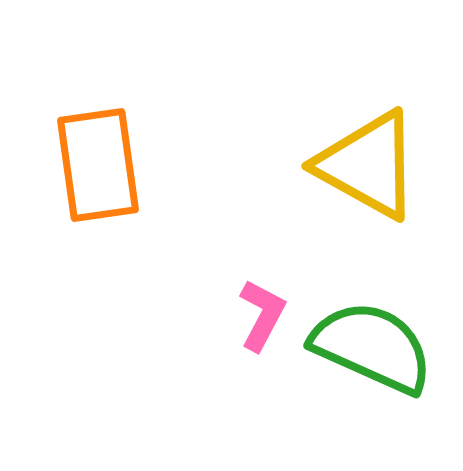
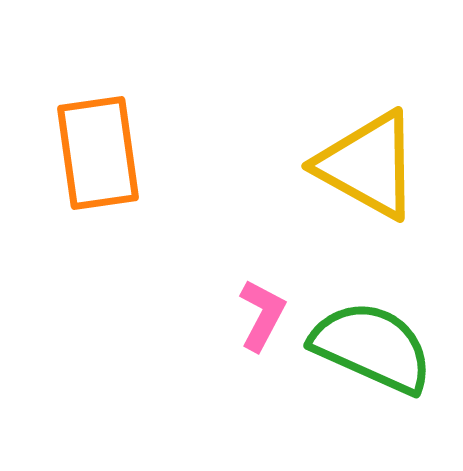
orange rectangle: moved 12 px up
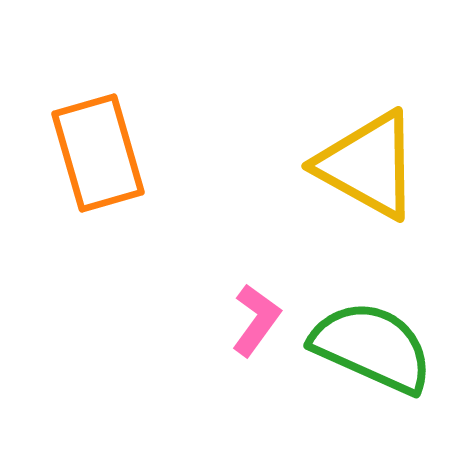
orange rectangle: rotated 8 degrees counterclockwise
pink L-shape: moved 6 px left, 5 px down; rotated 8 degrees clockwise
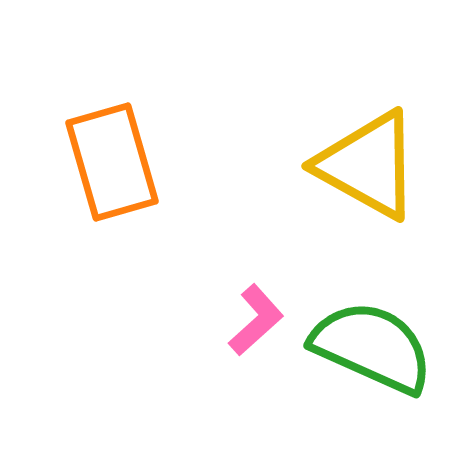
orange rectangle: moved 14 px right, 9 px down
pink L-shape: rotated 12 degrees clockwise
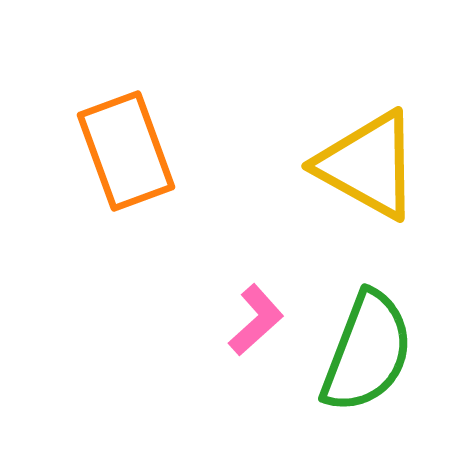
orange rectangle: moved 14 px right, 11 px up; rotated 4 degrees counterclockwise
green semicircle: moved 5 px left, 5 px down; rotated 87 degrees clockwise
